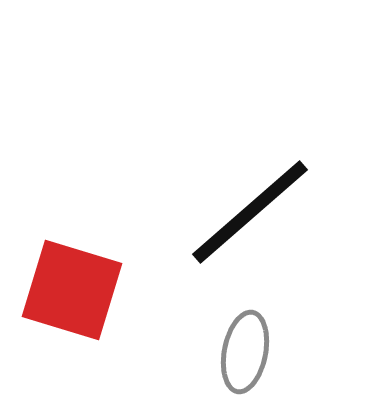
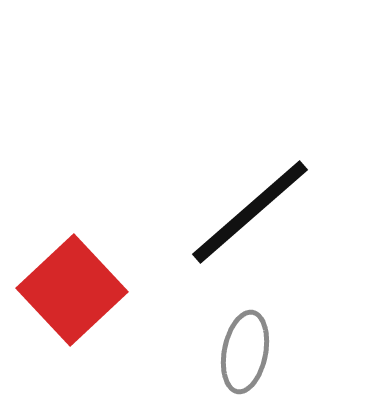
red square: rotated 30 degrees clockwise
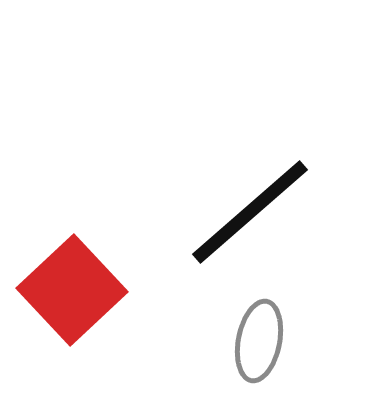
gray ellipse: moved 14 px right, 11 px up
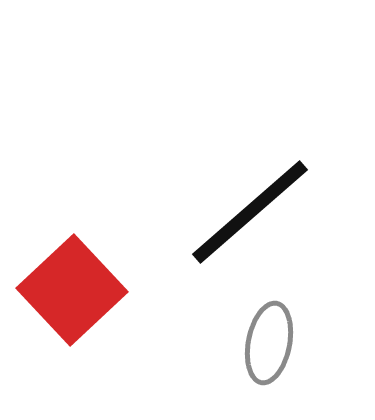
gray ellipse: moved 10 px right, 2 px down
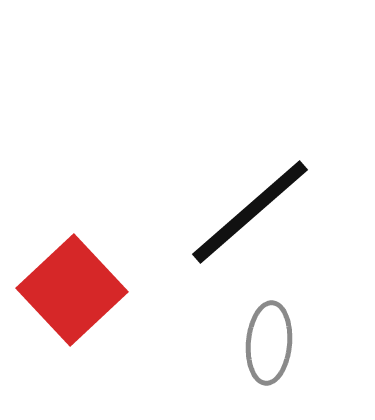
gray ellipse: rotated 6 degrees counterclockwise
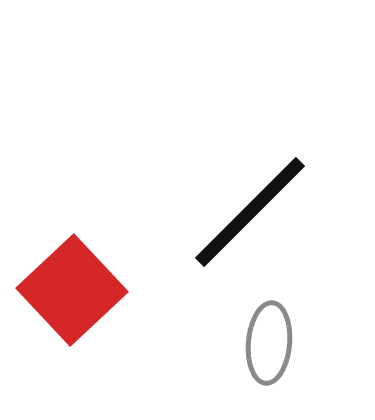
black line: rotated 4 degrees counterclockwise
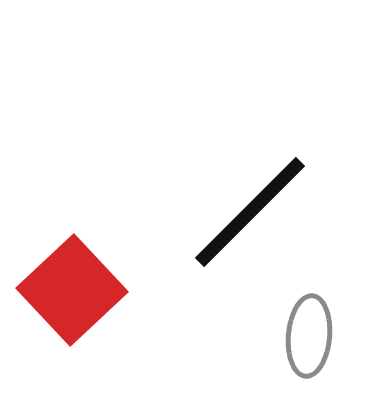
gray ellipse: moved 40 px right, 7 px up
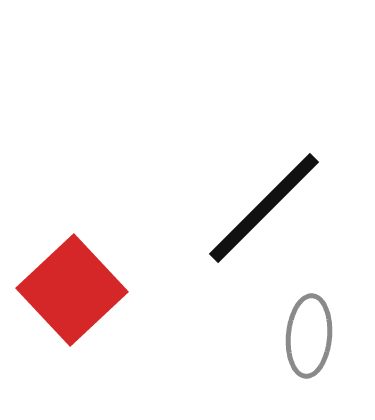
black line: moved 14 px right, 4 px up
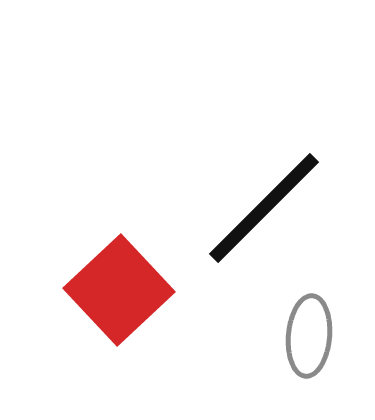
red square: moved 47 px right
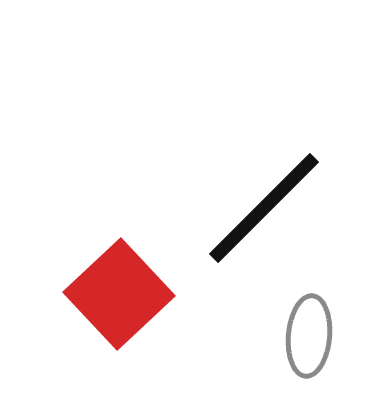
red square: moved 4 px down
